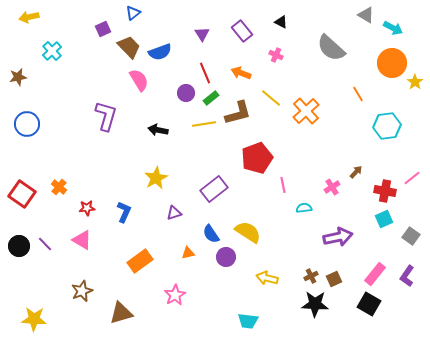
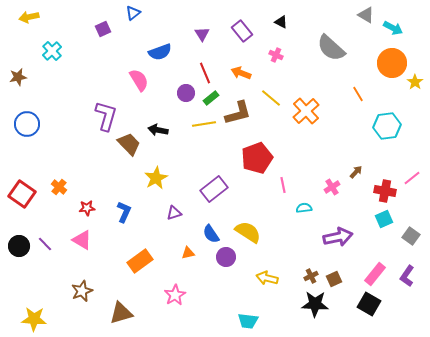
brown trapezoid at (129, 47): moved 97 px down
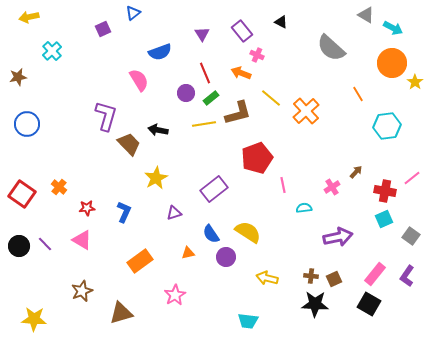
pink cross at (276, 55): moved 19 px left
brown cross at (311, 276): rotated 32 degrees clockwise
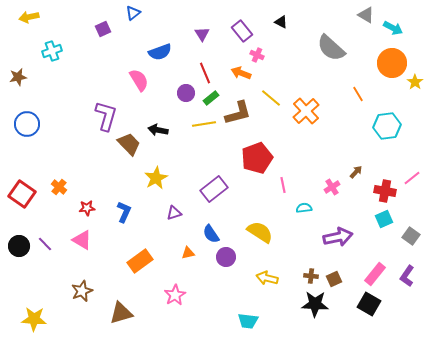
cyan cross at (52, 51): rotated 24 degrees clockwise
yellow semicircle at (248, 232): moved 12 px right
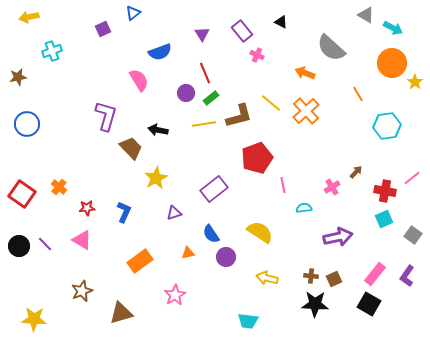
orange arrow at (241, 73): moved 64 px right
yellow line at (271, 98): moved 5 px down
brown L-shape at (238, 113): moved 1 px right, 3 px down
brown trapezoid at (129, 144): moved 2 px right, 4 px down
gray square at (411, 236): moved 2 px right, 1 px up
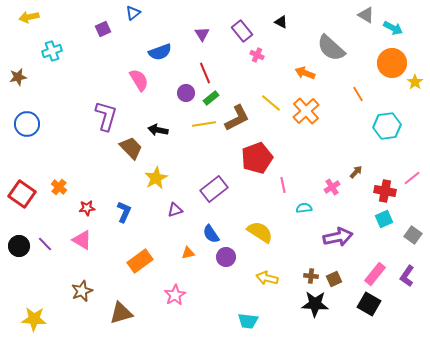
brown L-shape at (239, 116): moved 2 px left, 2 px down; rotated 12 degrees counterclockwise
purple triangle at (174, 213): moved 1 px right, 3 px up
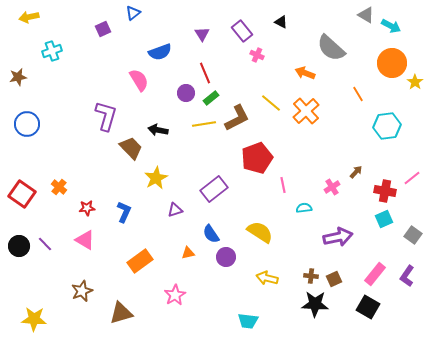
cyan arrow at (393, 28): moved 2 px left, 2 px up
pink triangle at (82, 240): moved 3 px right
black square at (369, 304): moved 1 px left, 3 px down
